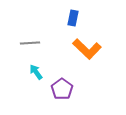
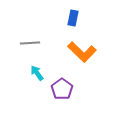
orange L-shape: moved 5 px left, 3 px down
cyan arrow: moved 1 px right, 1 px down
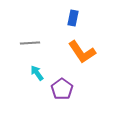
orange L-shape: rotated 12 degrees clockwise
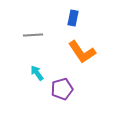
gray line: moved 3 px right, 8 px up
purple pentagon: rotated 20 degrees clockwise
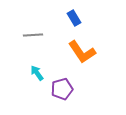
blue rectangle: moved 1 px right; rotated 42 degrees counterclockwise
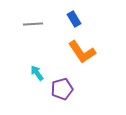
blue rectangle: moved 1 px down
gray line: moved 11 px up
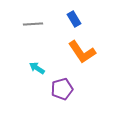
cyan arrow: moved 5 px up; rotated 21 degrees counterclockwise
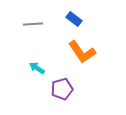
blue rectangle: rotated 21 degrees counterclockwise
